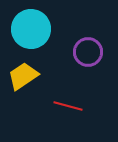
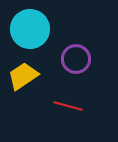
cyan circle: moved 1 px left
purple circle: moved 12 px left, 7 px down
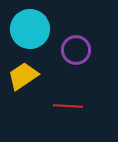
purple circle: moved 9 px up
red line: rotated 12 degrees counterclockwise
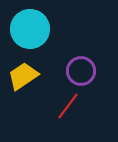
purple circle: moved 5 px right, 21 px down
red line: rotated 56 degrees counterclockwise
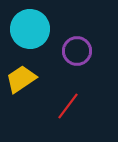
purple circle: moved 4 px left, 20 px up
yellow trapezoid: moved 2 px left, 3 px down
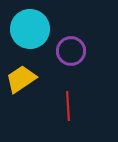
purple circle: moved 6 px left
red line: rotated 40 degrees counterclockwise
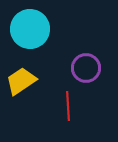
purple circle: moved 15 px right, 17 px down
yellow trapezoid: moved 2 px down
